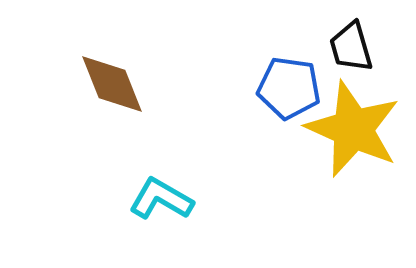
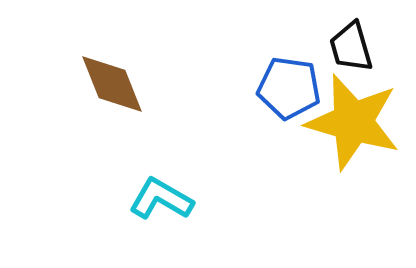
yellow star: moved 7 px up; rotated 8 degrees counterclockwise
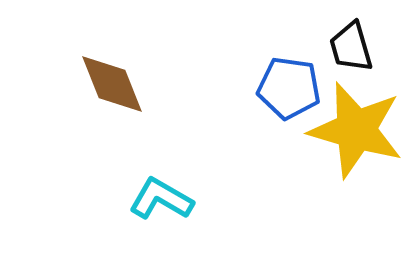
yellow star: moved 3 px right, 8 px down
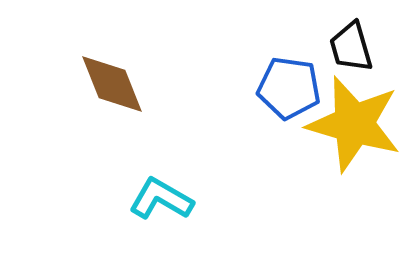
yellow star: moved 2 px left, 6 px up
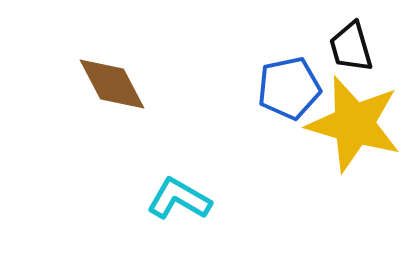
brown diamond: rotated 6 degrees counterclockwise
blue pentagon: rotated 20 degrees counterclockwise
cyan L-shape: moved 18 px right
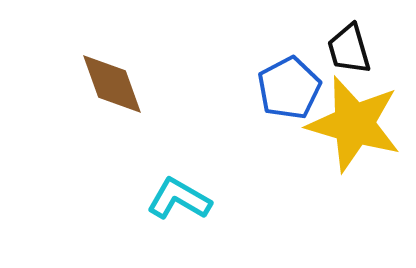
black trapezoid: moved 2 px left, 2 px down
brown diamond: rotated 8 degrees clockwise
blue pentagon: rotated 16 degrees counterclockwise
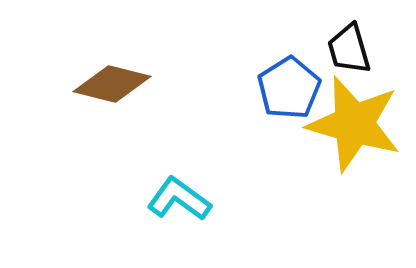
brown diamond: rotated 56 degrees counterclockwise
blue pentagon: rotated 4 degrees counterclockwise
cyan L-shape: rotated 6 degrees clockwise
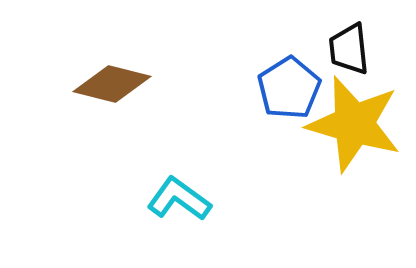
black trapezoid: rotated 10 degrees clockwise
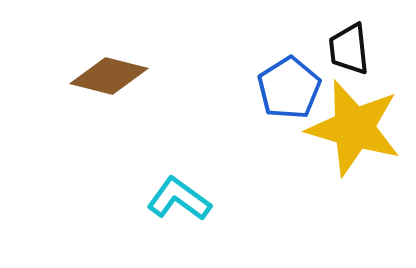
brown diamond: moved 3 px left, 8 px up
yellow star: moved 4 px down
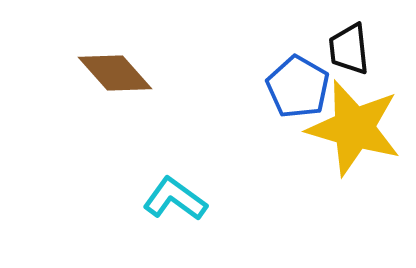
brown diamond: moved 6 px right, 3 px up; rotated 34 degrees clockwise
blue pentagon: moved 9 px right, 1 px up; rotated 10 degrees counterclockwise
cyan L-shape: moved 4 px left
